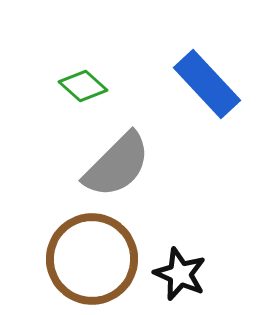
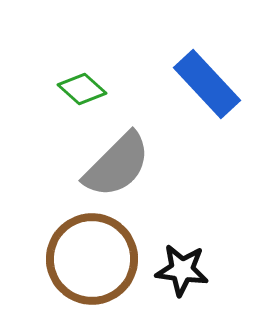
green diamond: moved 1 px left, 3 px down
black star: moved 2 px right, 4 px up; rotated 16 degrees counterclockwise
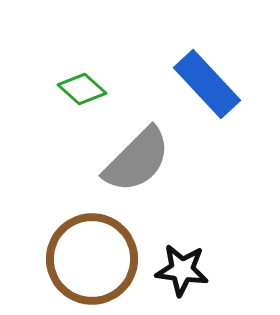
gray semicircle: moved 20 px right, 5 px up
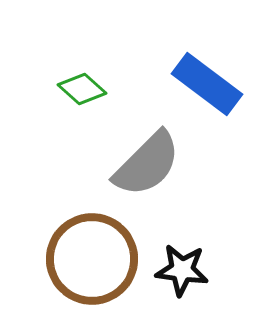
blue rectangle: rotated 10 degrees counterclockwise
gray semicircle: moved 10 px right, 4 px down
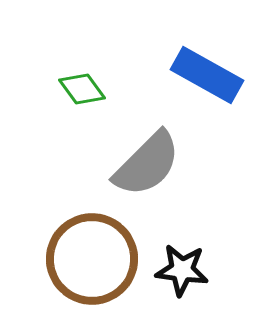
blue rectangle: moved 9 px up; rotated 8 degrees counterclockwise
green diamond: rotated 12 degrees clockwise
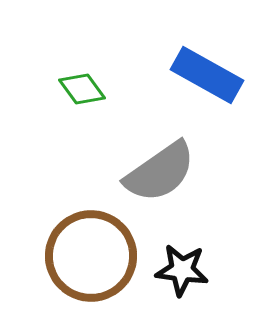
gray semicircle: moved 13 px right, 8 px down; rotated 10 degrees clockwise
brown circle: moved 1 px left, 3 px up
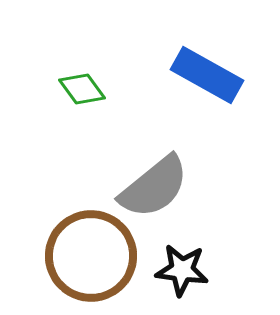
gray semicircle: moved 6 px left, 15 px down; rotated 4 degrees counterclockwise
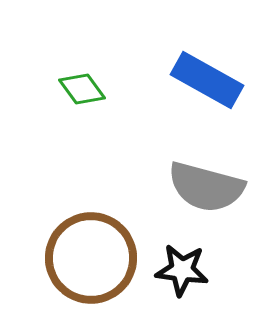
blue rectangle: moved 5 px down
gray semicircle: moved 52 px right; rotated 54 degrees clockwise
brown circle: moved 2 px down
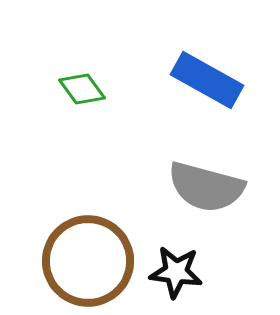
brown circle: moved 3 px left, 3 px down
black star: moved 6 px left, 2 px down
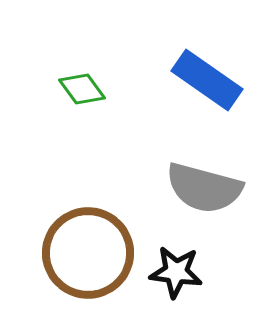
blue rectangle: rotated 6 degrees clockwise
gray semicircle: moved 2 px left, 1 px down
brown circle: moved 8 px up
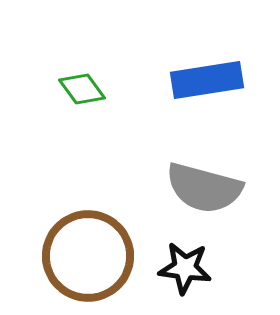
blue rectangle: rotated 44 degrees counterclockwise
brown circle: moved 3 px down
black star: moved 9 px right, 4 px up
